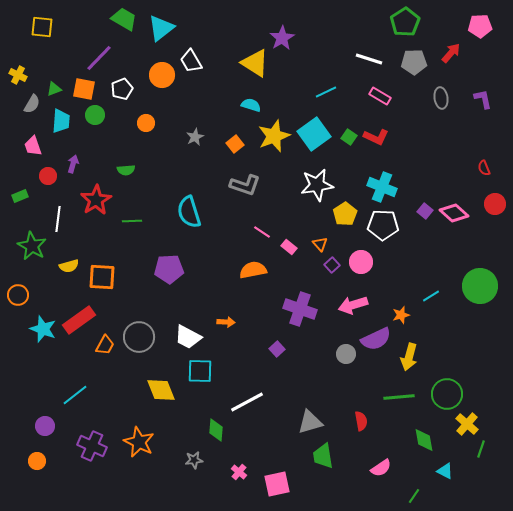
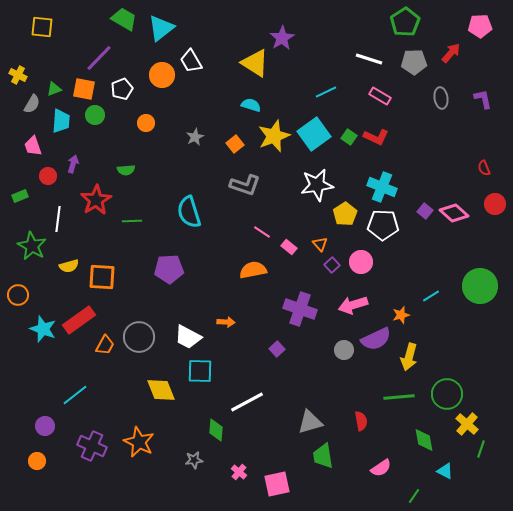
gray circle at (346, 354): moved 2 px left, 4 px up
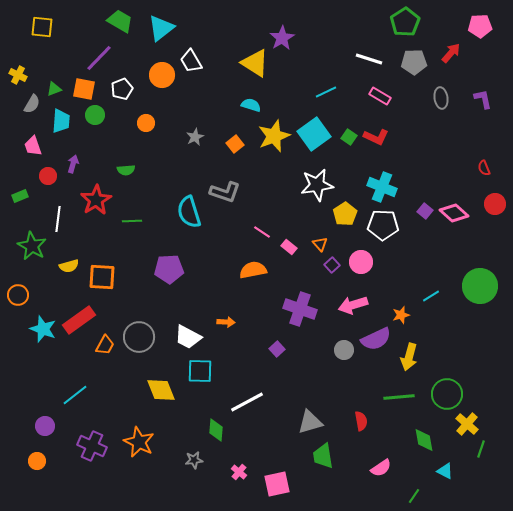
green trapezoid at (124, 19): moved 4 px left, 2 px down
gray L-shape at (245, 185): moved 20 px left, 7 px down
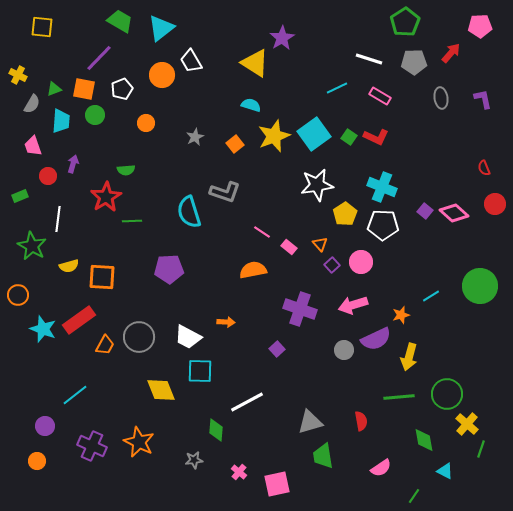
cyan line at (326, 92): moved 11 px right, 4 px up
red star at (96, 200): moved 10 px right, 3 px up
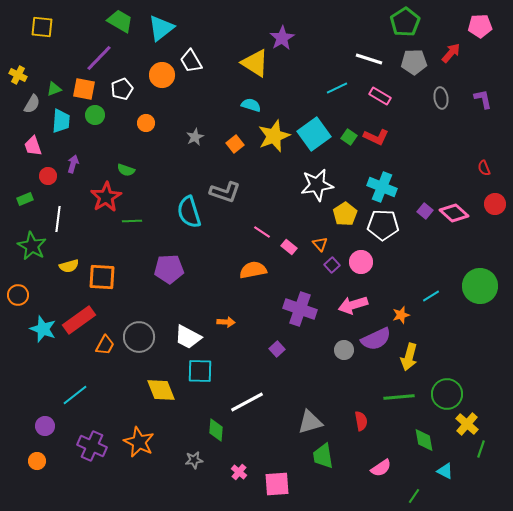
green semicircle at (126, 170): rotated 24 degrees clockwise
green rectangle at (20, 196): moved 5 px right, 3 px down
pink square at (277, 484): rotated 8 degrees clockwise
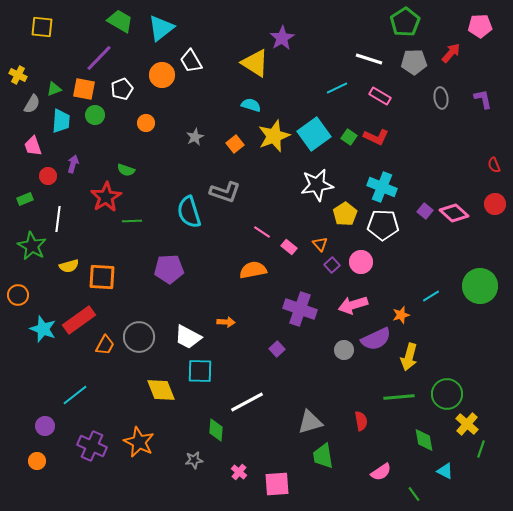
red semicircle at (484, 168): moved 10 px right, 3 px up
pink semicircle at (381, 468): moved 4 px down
green line at (414, 496): moved 2 px up; rotated 70 degrees counterclockwise
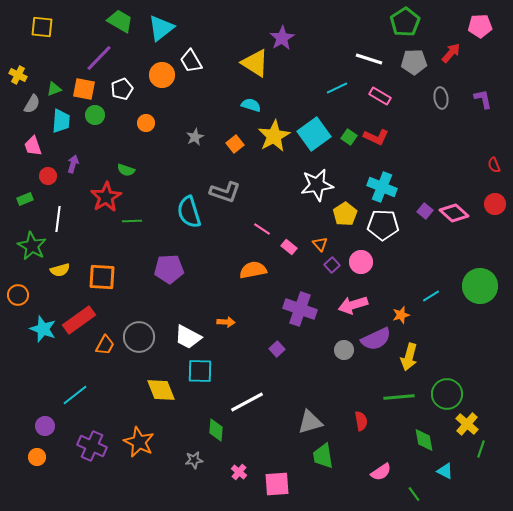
yellow star at (274, 136): rotated 8 degrees counterclockwise
pink line at (262, 232): moved 3 px up
yellow semicircle at (69, 266): moved 9 px left, 4 px down
orange circle at (37, 461): moved 4 px up
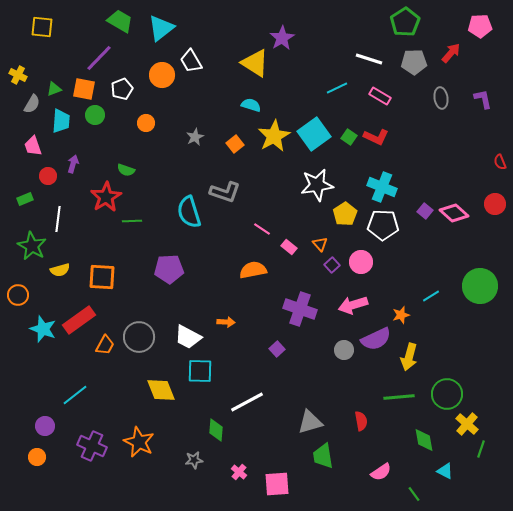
red semicircle at (494, 165): moved 6 px right, 3 px up
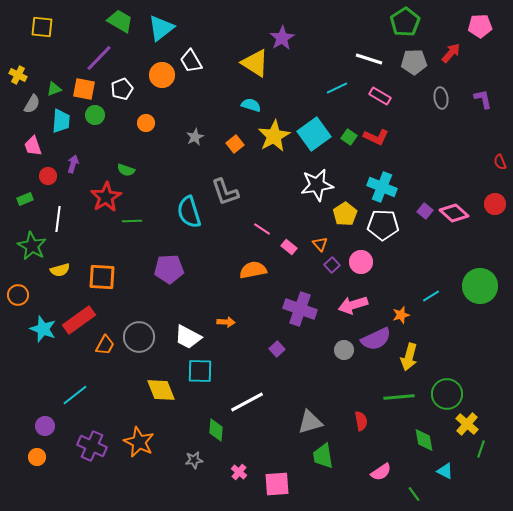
gray L-shape at (225, 192): rotated 52 degrees clockwise
